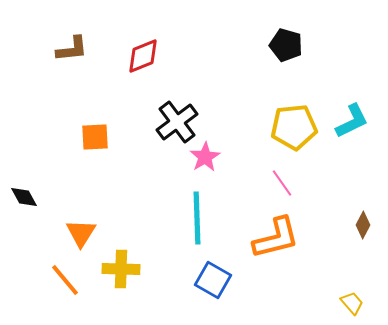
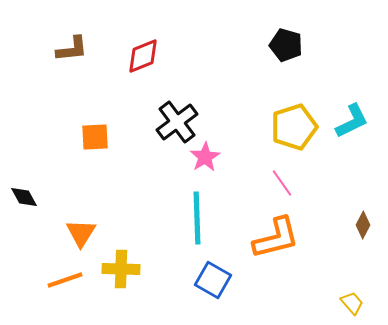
yellow pentagon: rotated 12 degrees counterclockwise
orange line: rotated 69 degrees counterclockwise
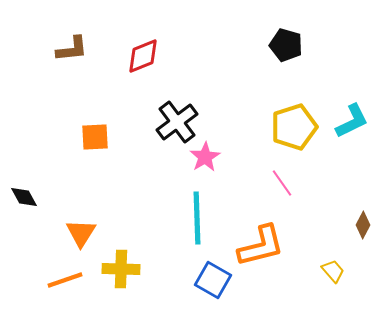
orange L-shape: moved 15 px left, 8 px down
yellow trapezoid: moved 19 px left, 32 px up
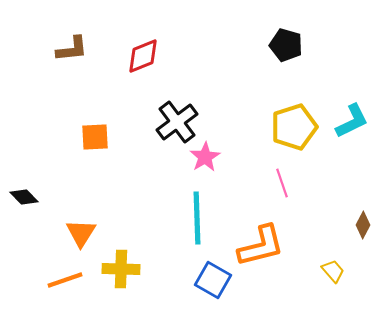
pink line: rotated 16 degrees clockwise
black diamond: rotated 16 degrees counterclockwise
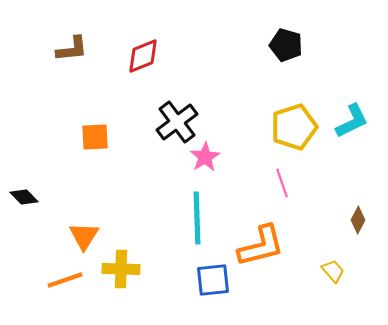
brown diamond: moved 5 px left, 5 px up
orange triangle: moved 3 px right, 3 px down
blue square: rotated 36 degrees counterclockwise
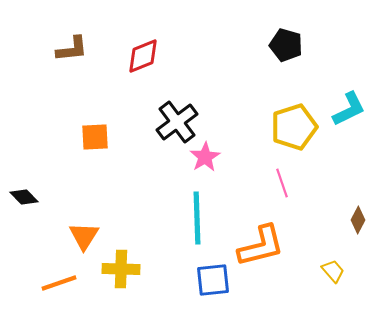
cyan L-shape: moved 3 px left, 12 px up
orange line: moved 6 px left, 3 px down
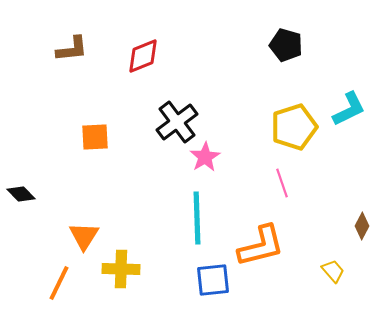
black diamond: moved 3 px left, 3 px up
brown diamond: moved 4 px right, 6 px down
orange line: rotated 45 degrees counterclockwise
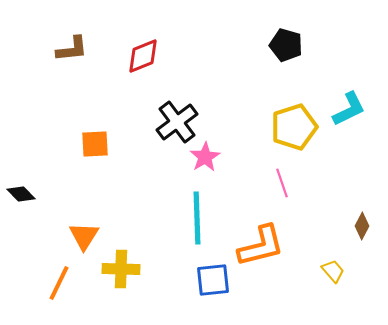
orange square: moved 7 px down
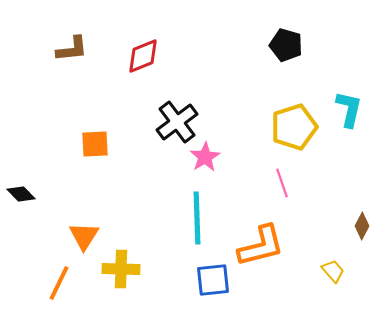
cyan L-shape: rotated 51 degrees counterclockwise
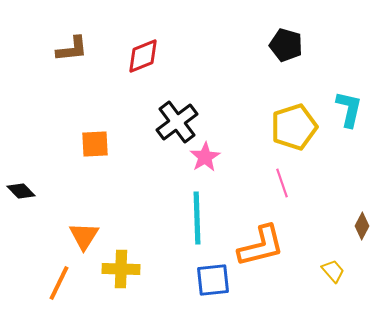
black diamond: moved 3 px up
